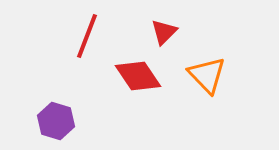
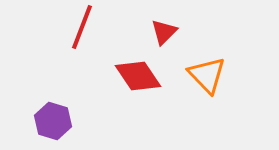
red line: moved 5 px left, 9 px up
purple hexagon: moved 3 px left
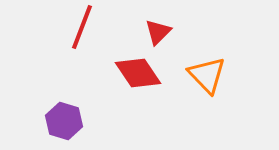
red triangle: moved 6 px left
red diamond: moved 3 px up
purple hexagon: moved 11 px right
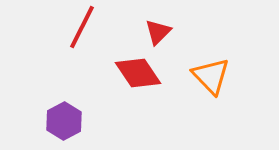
red line: rotated 6 degrees clockwise
orange triangle: moved 4 px right, 1 px down
purple hexagon: rotated 15 degrees clockwise
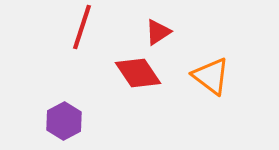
red line: rotated 9 degrees counterclockwise
red triangle: rotated 12 degrees clockwise
orange triangle: rotated 9 degrees counterclockwise
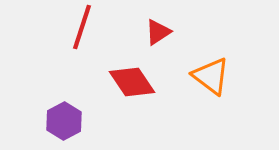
red diamond: moved 6 px left, 9 px down
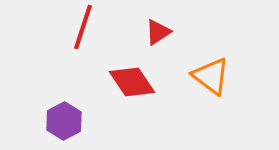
red line: moved 1 px right
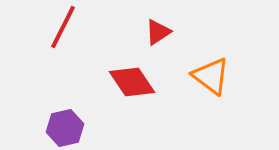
red line: moved 20 px left; rotated 9 degrees clockwise
purple hexagon: moved 1 px right, 7 px down; rotated 15 degrees clockwise
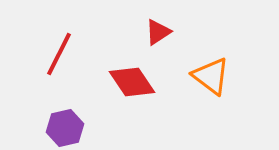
red line: moved 4 px left, 27 px down
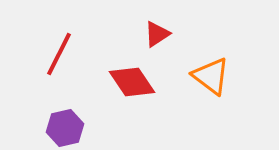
red triangle: moved 1 px left, 2 px down
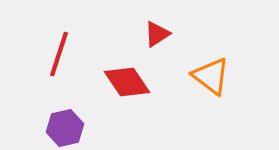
red line: rotated 9 degrees counterclockwise
red diamond: moved 5 px left
